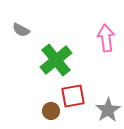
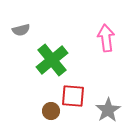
gray semicircle: rotated 42 degrees counterclockwise
green cross: moved 4 px left
red square: rotated 15 degrees clockwise
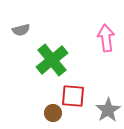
brown circle: moved 2 px right, 2 px down
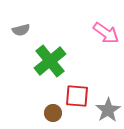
pink arrow: moved 5 px up; rotated 132 degrees clockwise
green cross: moved 2 px left, 1 px down
red square: moved 4 px right
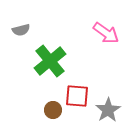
brown circle: moved 3 px up
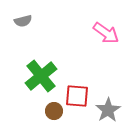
gray semicircle: moved 2 px right, 9 px up
green cross: moved 9 px left, 15 px down
brown circle: moved 1 px right, 1 px down
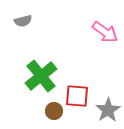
pink arrow: moved 1 px left, 1 px up
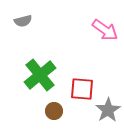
pink arrow: moved 2 px up
green cross: moved 1 px left, 1 px up
red square: moved 5 px right, 7 px up
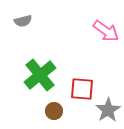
pink arrow: moved 1 px right, 1 px down
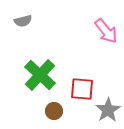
pink arrow: rotated 16 degrees clockwise
green cross: rotated 8 degrees counterclockwise
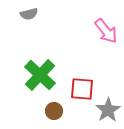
gray semicircle: moved 6 px right, 7 px up
